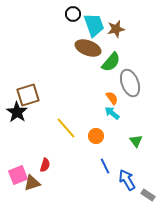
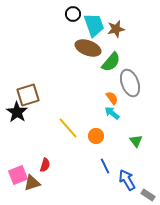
yellow line: moved 2 px right
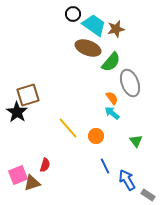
cyan trapezoid: rotated 35 degrees counterclockwise
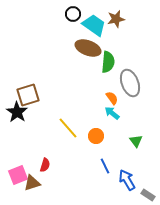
brown star: moved 10 px up
green semicircle: moved 3 px left; rotated 35 degrees counterclockwise
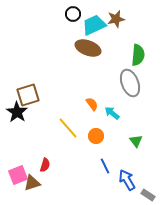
cyan trapezoid: rotated 60 degrees counterclockwise
green semicircle: moved 30 px right, 7 px up
orange semicircle: moved 20 px left, 6 px down
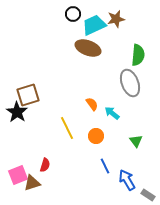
yellow line: moved 1 px left; rotated 15 degrees clockwise
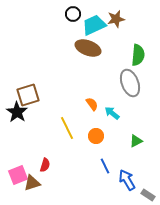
green triangle: rotated 40 degrees clockwise
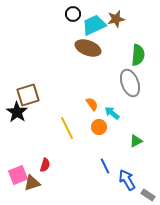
orange circle: moved 3 px right, 9 px up
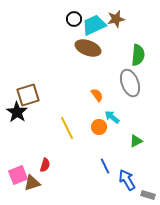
black circle: moved 1 px right, 5 px down
orange semicircle: moved 5 px right, 9 px up
cyan arrow: moved 4 px down
gray rectangle: rotated 16 degrees counterclockwise
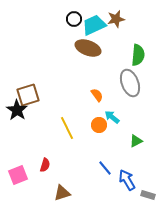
black star: moved 2 px up
orange circle: moved 2 px up
blue line: moved 2 px down; rotated 14 degrees counterclockwise
brown triangle: moved 30 px right, 10 px down
